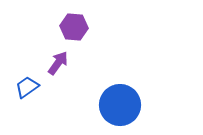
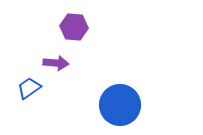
purple arrow: moved 2 px left; rotated 60 degrees clockwise
blue trapezoid: moved 2 px right, 1 px down
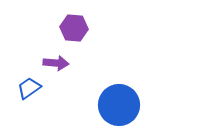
purple hexagon: moved 1 px down
blue circle: moved 1 px left
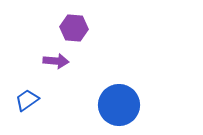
purple arrow: moved 2 px up
blue trapezoid: moved 2 px left, 12 px down
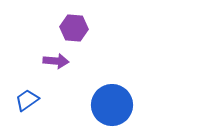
blue circle: moved 7 px left
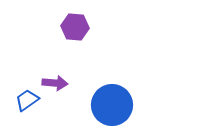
purple hexagon: moved 1 px right, 1 px up
purple arrow: moved 1 px left, 22 px down
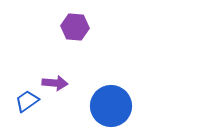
blue trapezoid: moved 1 px down
blue circle: moved 1 px left, 1 px down
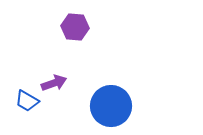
purple arrow: moved 1 px left; rotated 25 degrees counterclockwise
blue trapezoid: rotated 115 degrees counterclockwise
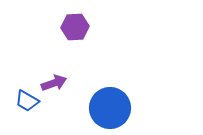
purple hexagon: rotated 8 degrees counterclockwise
blue circle: moved 1 px left, 2 px down
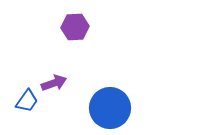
blue trapezoid: rotated 85 degrees counterclockwise
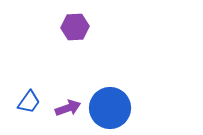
purple arrow: moved 14 px right, 25 px down
blue trapezoid: moved 2 px right, 1 px down
